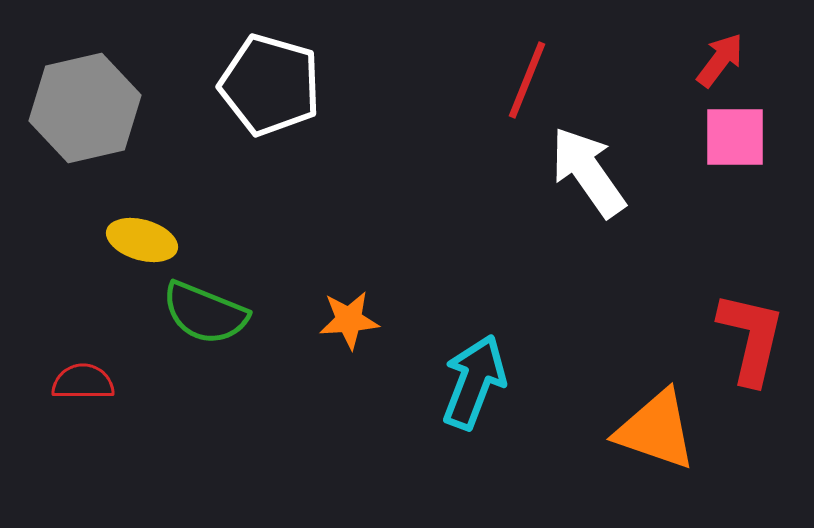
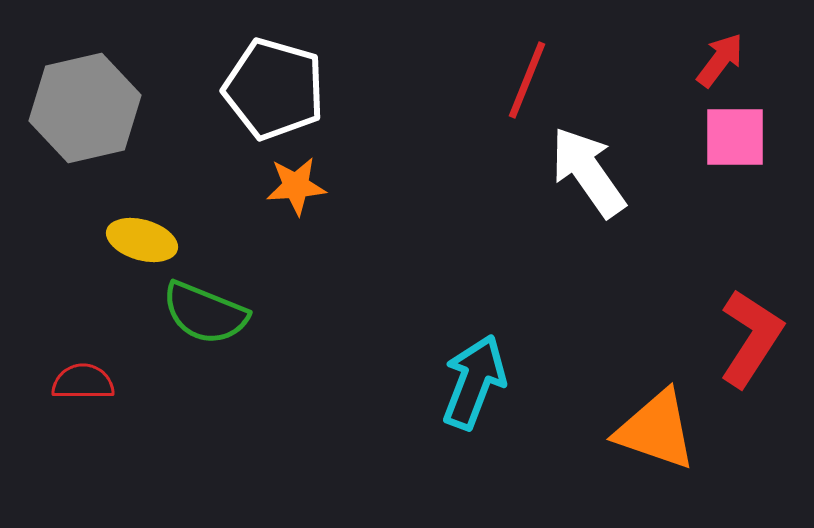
white pentagon: moved 4 px right, 4 px down
orange star: moved 53 px left, 134 px up
red L-shape: rotated 20 degrees clockwise
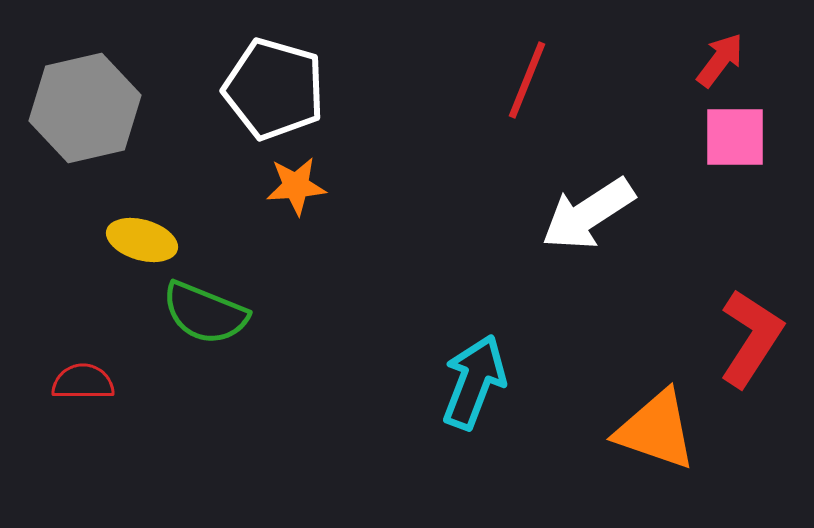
white arrow: moved 42 px down; rotated 88 degrees counterclockwise
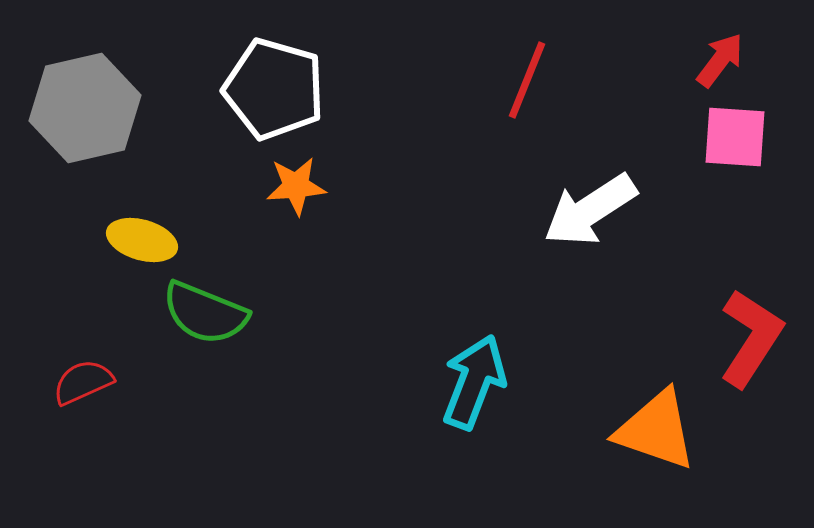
pink square: rotated 4 degrees clockwise
white arrow: moved 2 px right, 4 px up
red semicircle: rotated 24 degrees counterclockwise
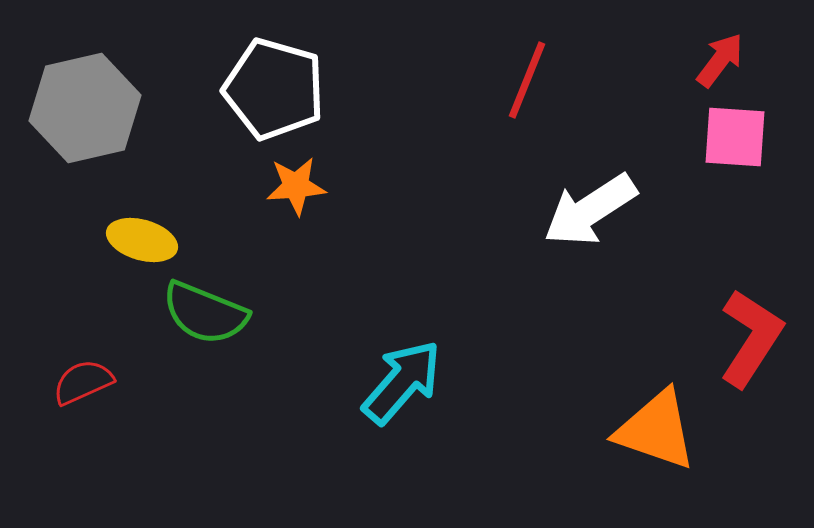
cyan arrow: moved 72 px left; rotated 20 degrees clockwise
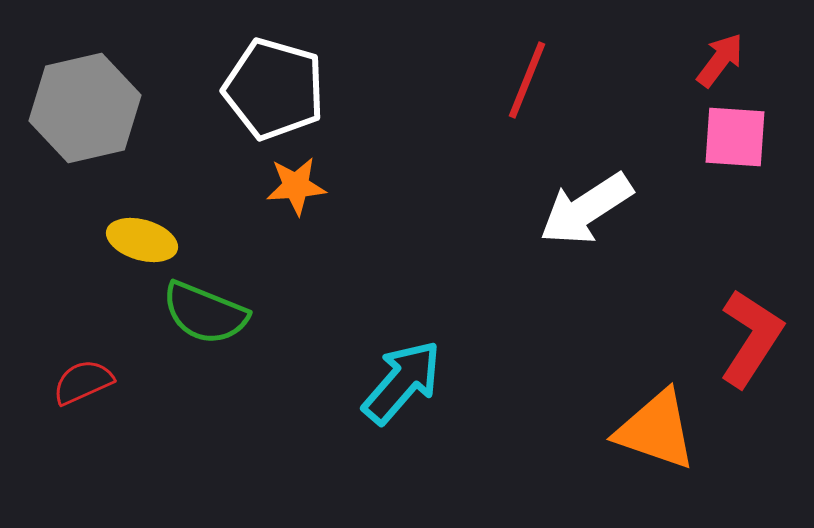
white arrow: moved 4 px left, 1 px up
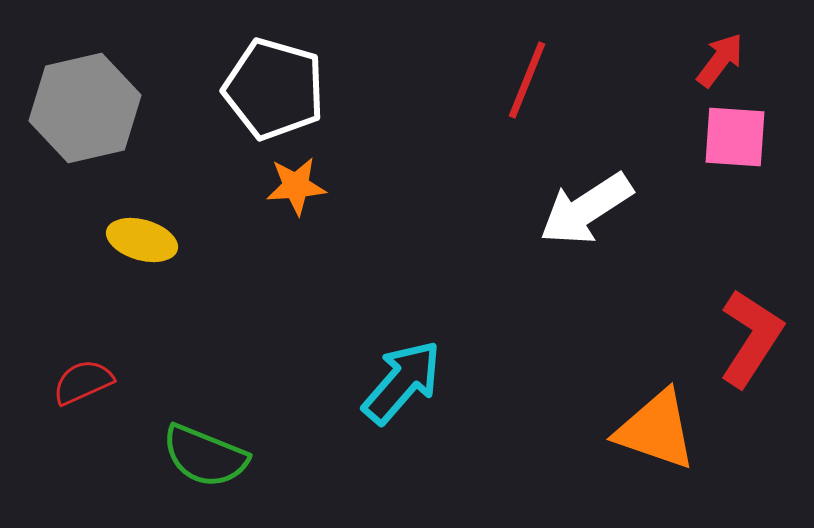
green semicircle: moved 143 px down
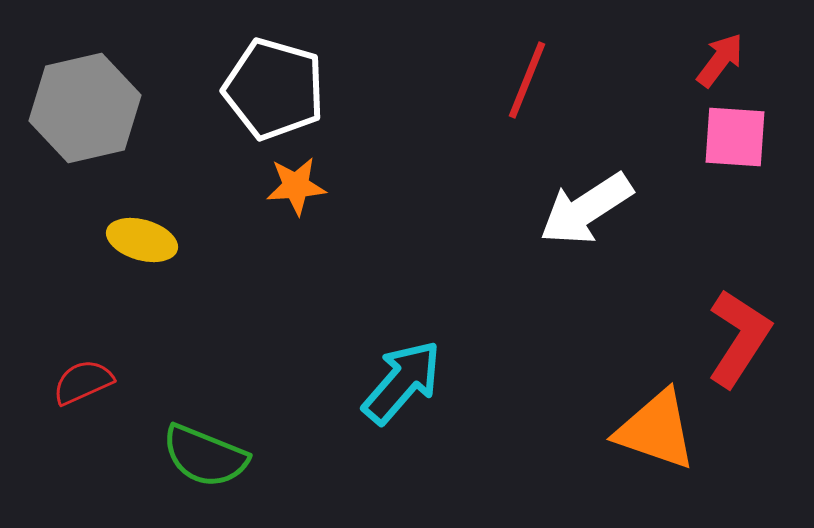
red L-shape: moved 12 px left
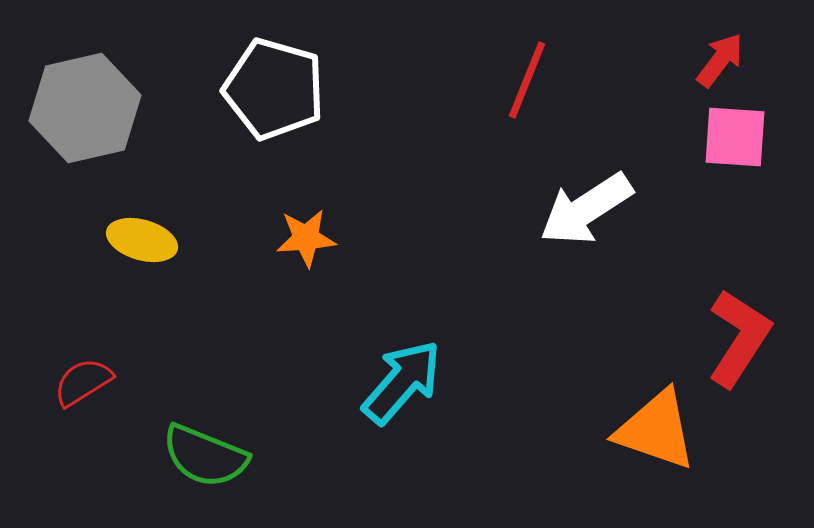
orange star: moved 10 px right, 52 px down
red semicircle: rotated 8 degrees counterclockwise
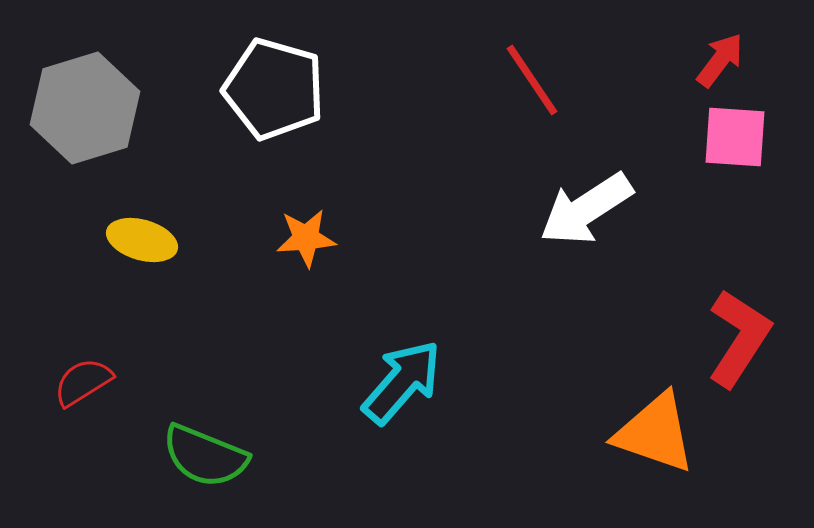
red line: moved 5 px right; rotated 56 degrees counterclockwise
gray hexagon: rotated 4 degrees counterclockwise
orange triangle: moved 1 px left, 3 px down
